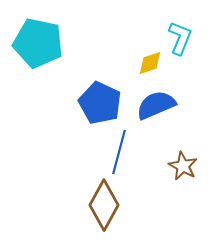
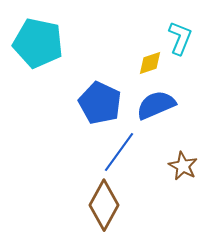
blue line: rotated 21 degrees clockwise
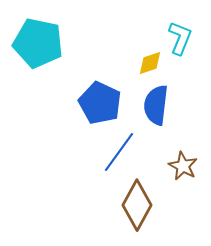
blue semicircle: rotated 60 degrees counterclockwise
brown diamond: moved 33 px right
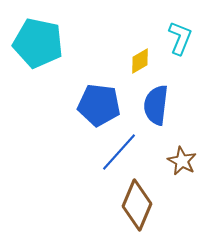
yellow diamond: moved 10 px left, 2 px up; rotated 12 degrees counterclockwise
blue pentagon: moved 1 px left, 2 px down; rotated 18 degrees counterclockwise
blue line: rotated 6 degrees clockwise
brown star: moved 1 px left, 5 px up
brown diamond: rotated 6 degrees counterclockwise
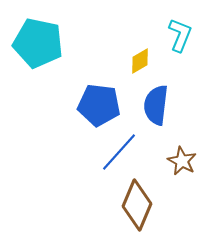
cyan L-shape: moved 3 px up
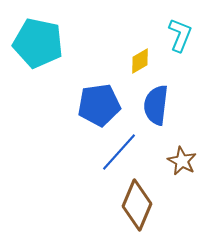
blue pentagon: rotated 15 degrees counterclockwise
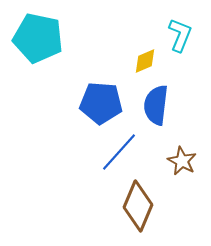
cyan pentagon: moved 5 px up
yellow diamond: moved 5 px right; rotated 8 degrees clockwise
blue pentagon: moved 2 px right, 2 px up; rotated 12 degrees clockwise
brown diamond: moved 1 px right, 1 px down
